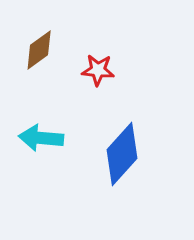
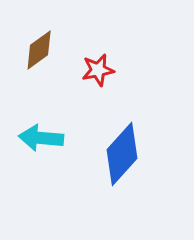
red star: rotated 16 degrees counterclockwise
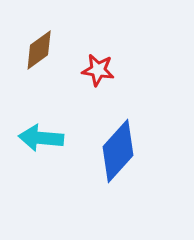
red star: rotated 20 degrees clockwise
blue diamond: moved 4 px left, 3 px up
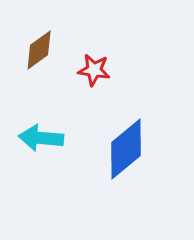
red star: moved 4 px left
blue diamond: moved 8 px right, 2 px up; rotated 8 degrees clockwise
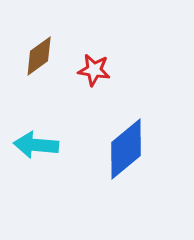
brown diamond: moved 6 px down
cyan arrow: moved 5 px left, 7 px down
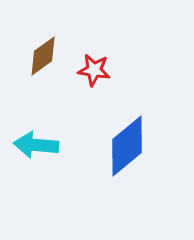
brown diamond: moved 4 px right
blue diamond: moved 1 px right, 3 px up
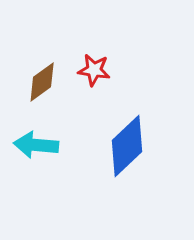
brown diamond: moved 1 px left, 26 px down
blue diamond: rotated 4 degrees counterclockwise
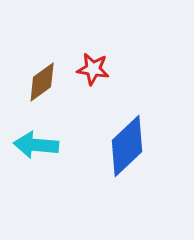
red star: moved 1 px left, 1 px up
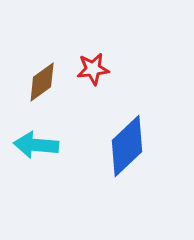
red star: rotated 16 degrees counterclockwise
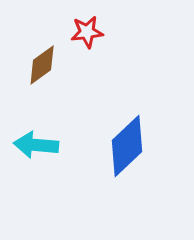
red star: moved 6 px left, 37 px up
brown diamond: moved 17 px up
